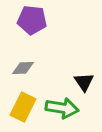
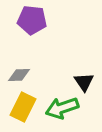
gray diamond: moved 4 px left, 7 px down
green arrow: rotated 152 degrees clockwise
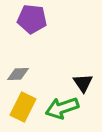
purple pentagon: moved 1 px up
gray diamond: moved 1 px left, 1 px up
black triangle: moved 1 px left, 1 px down
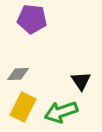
black triangle: moved 2 px left, 2 px up
green arrow: moved 1 px left, 4 px down
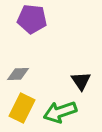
yellow rectangle: moved 1 px left, 1 px down
green arrow: moved 1 px left
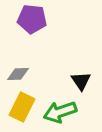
yellow rectangle: moved 1 px up
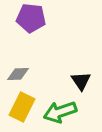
purple pentagon: moved 1 px left, 1 px up
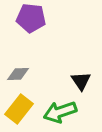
yellow rectangle: moved 3 px left, 2 px down; rotated 12 degrees clockwise
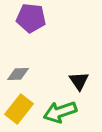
black triangle: moved 2 px left
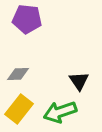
purple pentagon: moved 4 px left, 1 px down
